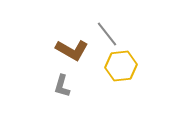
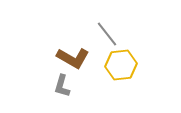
brown L-shape: moved 1 px right, 8 px down
yellow hexagon: moved 1 px up
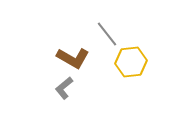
yellow hexagon: moved 10 px right, 3 px up
gray L-shape: moved 2 px right, 2 px down; rotated 35 degrees clockwise
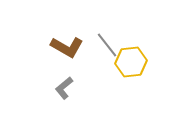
gray line: moved 11 px down
brown L-shape: moved 6 px left, 11 px up
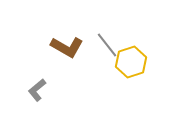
yellow hexagon: rotated 12 degrees counterclockwise
gray L-shape: moved 27 px left, 2 px down
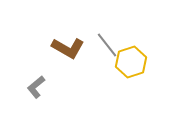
brown L-shape: moved 1 px right, 1 px down
gray L-shape: moved 1 px left, 3 px up
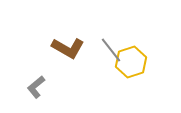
gray line: moved 4 px right, 5 px down
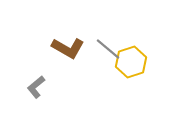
gray line: moved 3 px left, 1 px up; rotated 12 degrees counterclockwise
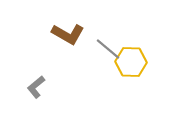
brown L-shape: moved 14 px up
yellow hexagon: rotated 20 degrees clockwise
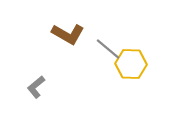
yellow hexagon: moved 2 px down
